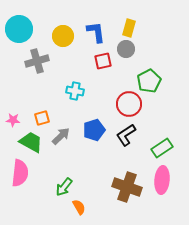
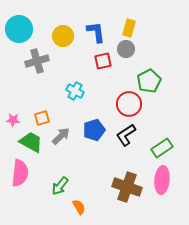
cyan cross: rotated 18 degrees clockwise
green arrow: moved 4 px left, 1 px up
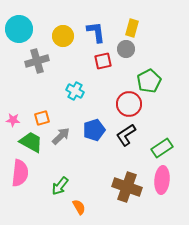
yellow rectangle: moved 3 px right
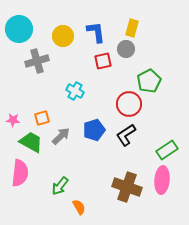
green rectangle: moved 5 px right, 2 px down
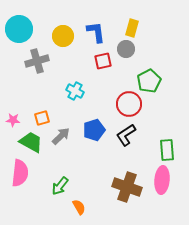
green rectangle: rotated 60 degrees counterclockwise
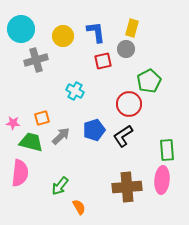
cyan circle: moved 2 px right
gray cross: moved 1 px left, 1 px up
pink star: moved 3 px down
black L-shape: moved 3 px left, 1 px down
green trapezoid: rotated 15 degrees counterclockwise
brown cross: rotated 24 degrees counterclockwise
